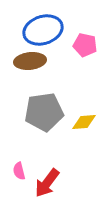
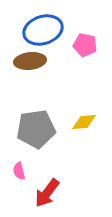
gray pentagon: moved 8 px left, 17 px down
red arrow: moved 10 px down
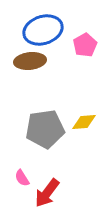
pink pentagon: rotated 30 degrees clockwise
gray pentagon: moved 9 px right
pink semicircle: moved 3 px right, 7 px down; rotated 18 degrees counterclockwise
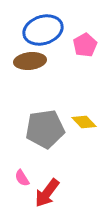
yellow diamond: rotated 50 degrees clockwise
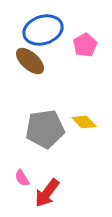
brown ellipse: rotated 48 degrees clockwise
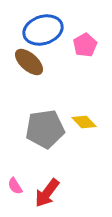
brown ellipse: moved 1 px left, 1 px down
pink semicircle: moved 7 px left, 8 px down
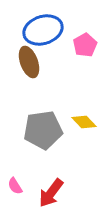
brown ellipse: rotated 28 degrees clockwise
gray pentagon: moved 2 px left, 1 px down
red arrow: moved 4 px right
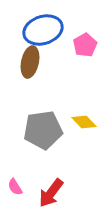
brown ellipse: moved 1 px right; rotated 32 degrees clockwise
pink semicircle: moved 1 px down
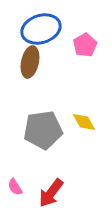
blue ellipse: moved 2 px left, 1 px up
yellow diamond: rotated 15 degrees clockwise
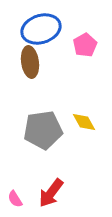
brown ellipse: rotated 20 degrees counterclockwise
pink semicircle: moved 12 px down
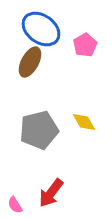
blue ellipse: rotated 54 degrees clockwise
brown ellipse: rotated 36 degrees clockwise
gray pentagon: moved 4 px left; rotated 6 degrees counterclockwise
pink semicircle: moved 6 px down
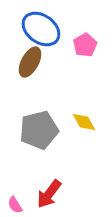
red arrow: moved 2 px left, 1 px down
